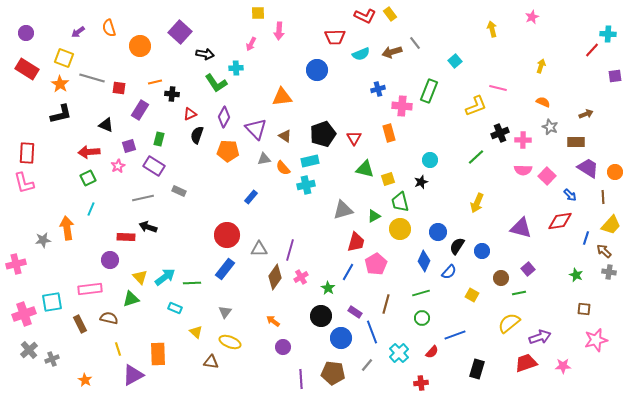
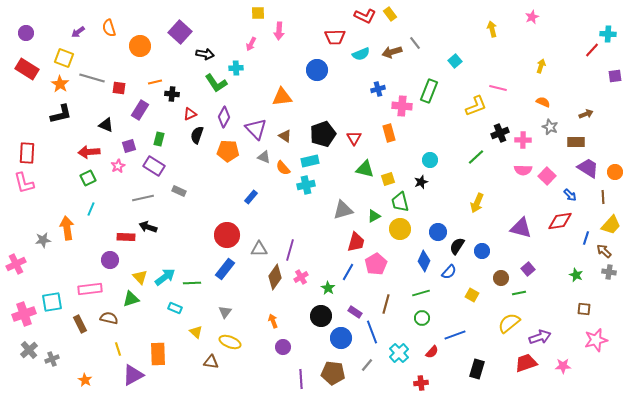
gray triangle at (264, 159): moved 2 px up; rotated 32 degrees clockwise
pink cross at (16, 264): rotated 12 degrees counterclockwise
orange arrow at (273, 321): rotated 32 degrees clockwise
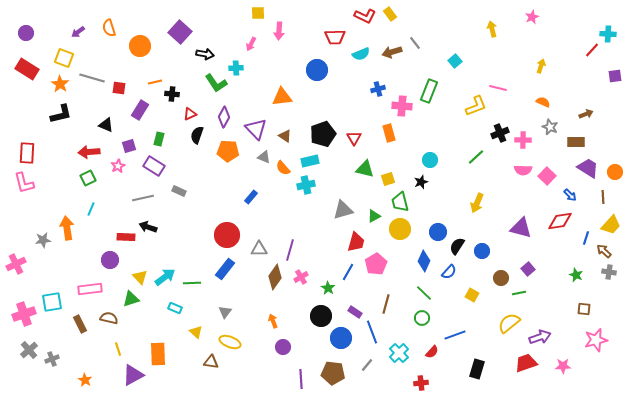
green line at (421, 293): moved 3 px right; rotated 60 degrees clockwise
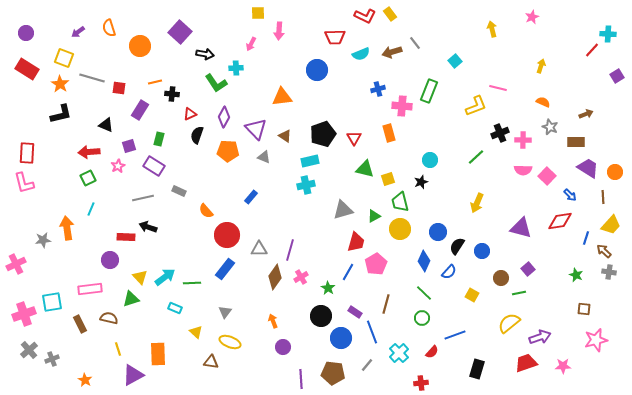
purple square at (615, 76): moved 2 px right; rotated 24 degrees counterclockwise
orange semicircle at (283, 168): moved 77 px left, 43 px down
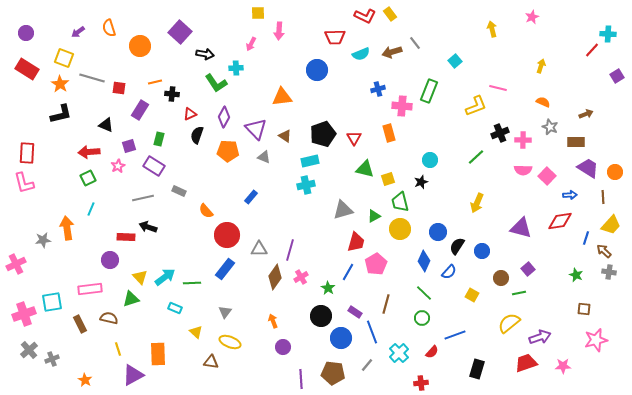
blue arrow at (570, 195): rotated 48 degrees counterclockwise
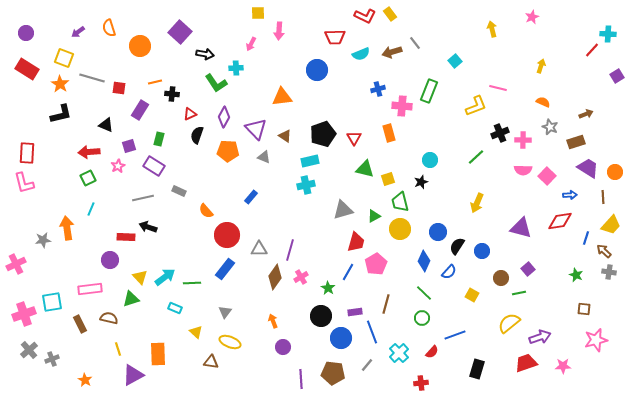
brown rectangle at (576, 142): rotated 18 degrees counterclockwise
purple rectangle at (355, 312): rotated 40 degrees counterclockwise
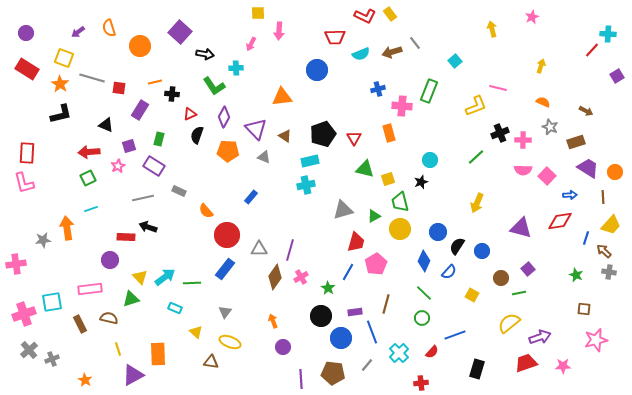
green L-shape at (216, 83): moved 2 px left, 3 px down
brown arrow at (586, 114): moved 3 px up; rotated 48 degrees clockwise
cyan line at (91, 209): rotated 48 degrees clockwise
pink cross at (16, 264): rotated 18 degrees clockwise
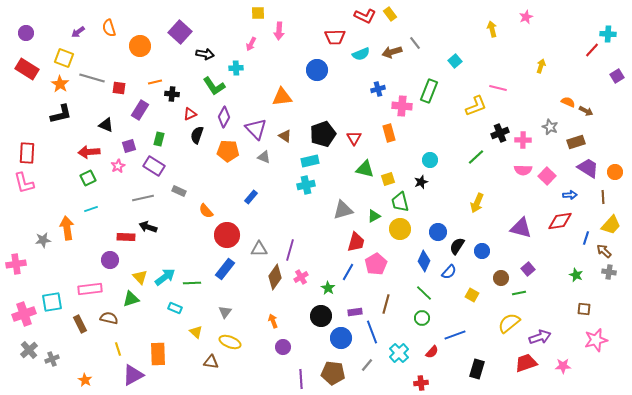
pink star at (532, 17): moved 6 px left
orange semicircle at (543, 102): moved 25 px right
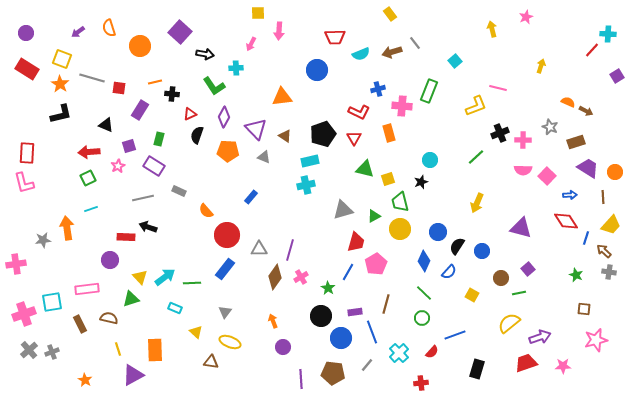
red L-shape at (365, 16): moved 6 px left, 96 px down
yellow square at (64, 58): moved 2 px left, 1 px down
red diamond at (560, 221): moved 6 px right; rotated 65 degrees clockwise
pink rectangle at (90, 289): moved 3 px left
orange rectangle at (158, 354): moved 3 px left, 4 px up
gray cross at (52, 359): moved 7 px up
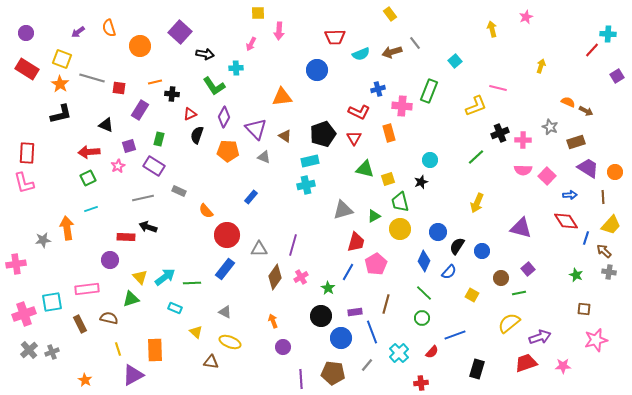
purple line at (290, 250): moved 3 px right, 5 px up
gray triangle at (225, 312): rotated 40 degrees counterclockwise
